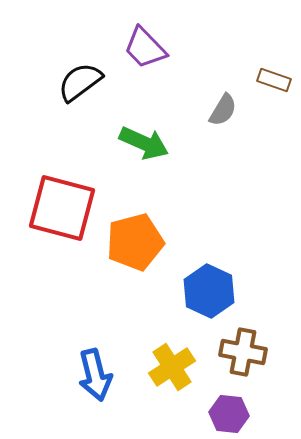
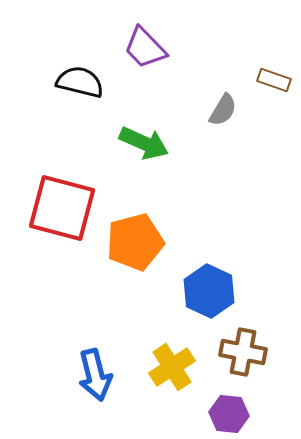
black semicircle: rotated 51 degrees clockwise
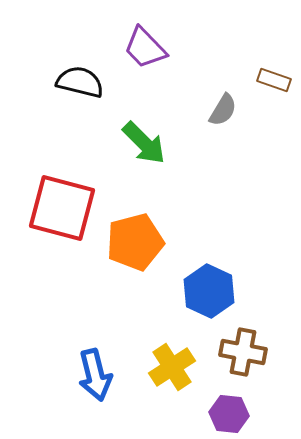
green arrow: rotated 21 degrees clockwise
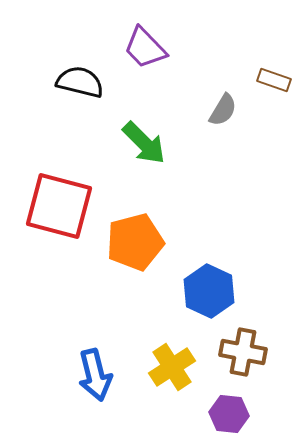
red square: moved 3 px left, 2 px up
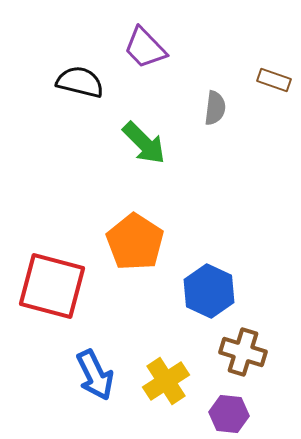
gray semicircle: moved 8 px left, 2 px up; rotated 24 degrees counterclockwise
red square: moved 7 px left, 80 px down
orange pentagon: rotated 24 degrees counterclockwise
brown cross: rotated 6 degrees clockwise
yellow cross: moved 6 px left, 14 px down
blue arrow: rotated 12 degrees counterclockwise
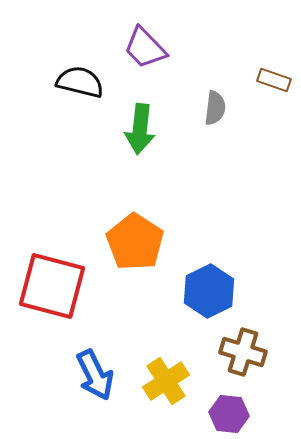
green arrow: moved 4 px left, 14 px up; rotated 51 degrees clockwise
blue hexagon: rotated 9 degrees clockwise
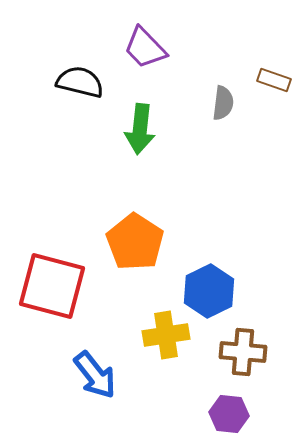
gray semicircle: moved 8 px right, 5 px up
brown cross: rotated 12 degrees counterclockwise
blue arrow: rotated 12 degrees counterclockwise
yellow cross: moved 46 px up; rotated 24 degrees clockwise
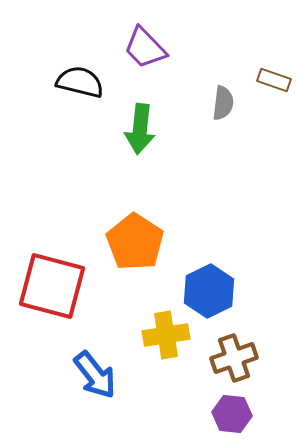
brown cross: moved 9 px left, 6 px down; rotated 24 degrees counterclockwise
purple hexagon: moved 3 px right
